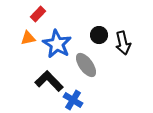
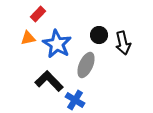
gray ellipse: rotated 60 degrees clockwise
blue cross: moved 2 px right
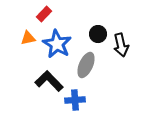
red rectangle: moved 6 px right
black circle: moved 1 px left, 1 px up
black arrow: moved 2 px left, 2 px down
blue cross: rotated 36 degrees counterclockwise
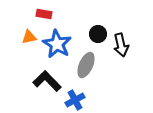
red rectangle: rotated 56 degrees clockwise
orange triangle: moved 1 px right, 1 px up
black L-shape: moved 2 px left
blue cross: rotated 24 degrees counterclockwise
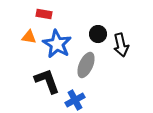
orange triangle: rotated 21 degrees clockwise
black L-shape: rotated 24 degrees clockwise
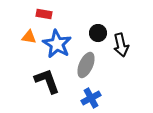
black circle: moved 1 px up
blue cross: moved 16 px right, 2 px up
